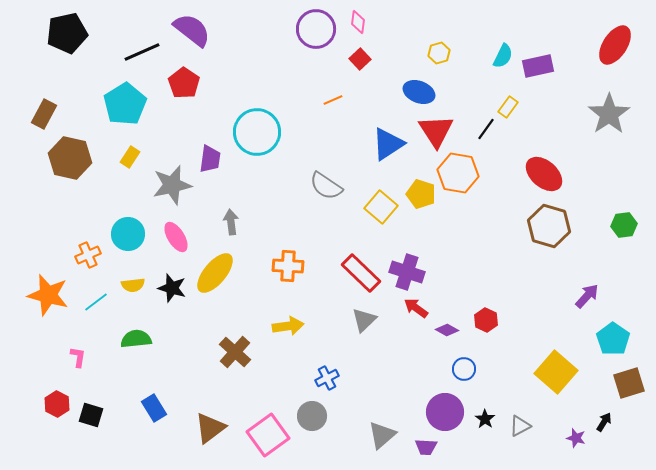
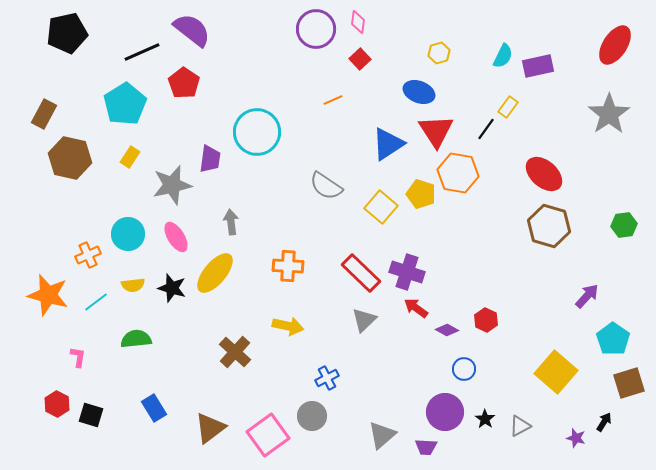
yellow arrow at (288, 326): rotated 20 degrees clockwise
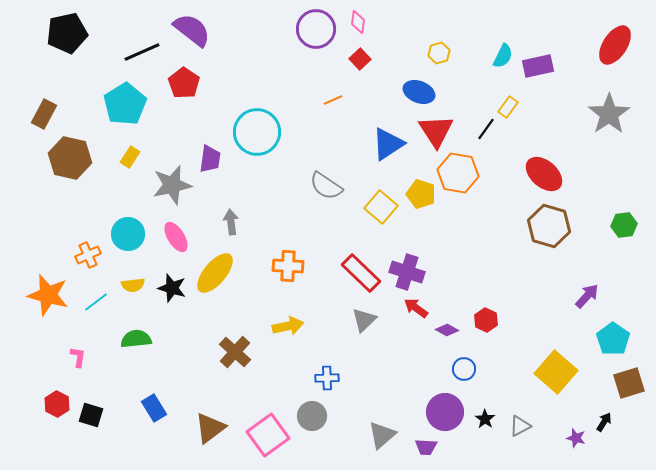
yellow arrow at (288, 326): rotated 24 degrees counterclockwise
blue cross at (327, 378): rotated 25 degrees clockwise
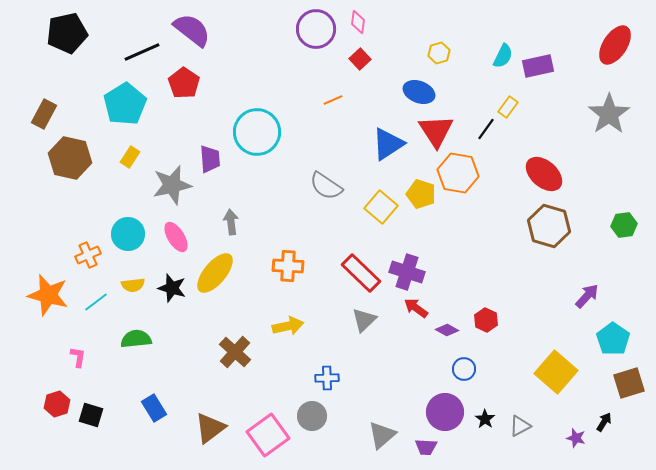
purple trapezoid at (210, 159): rotated 12 degrees counterclockwise
red hexagon at (57, 404): rotated 15 degrees clockwise
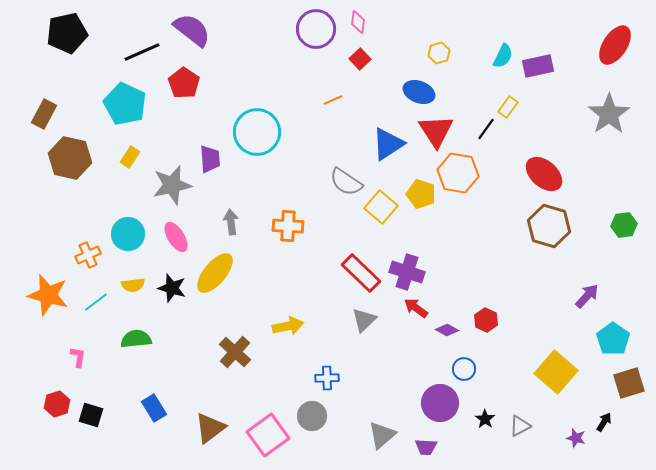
cyan pentagon at (125, 104): rotated 15 degrees counterclockwise
gray semicircle at (326, 186): moved 20 px right, 4 px up
orange cross at (288, 266): moved 40 px up
purple circle at (445, 412): moved 5 px left, 9 px up
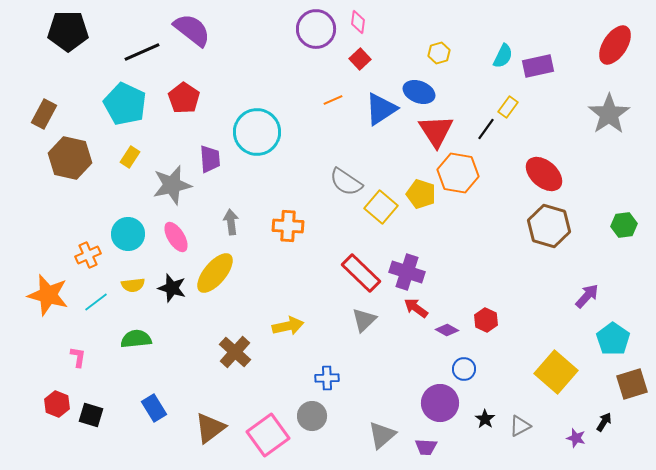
black pentagon at (67, 33): moved 1 px right, 2 px up; rotated 12 degrees clockwise
red pentagon at (184, 83): moved 15 px down
blue triangle at (388, 144): moved 7 px left, 35 px up
brown square at (629, 383): moved 3 px right, 1 px down
red hexagon at (57, 404): rotated 20 degrees counterclockwise
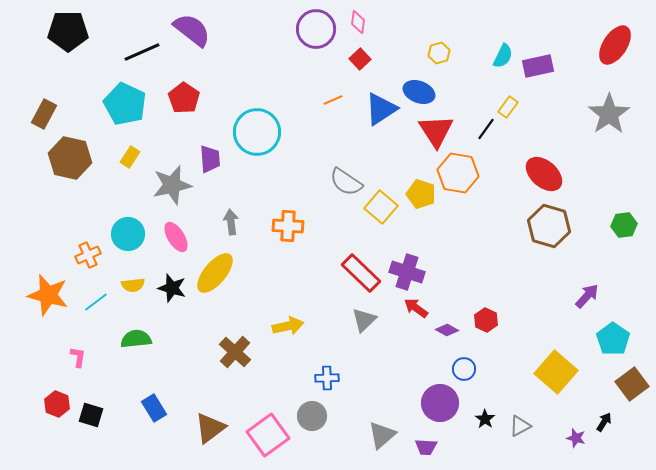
brown square at (632, 384): rotated 20 degrees counterclockwise
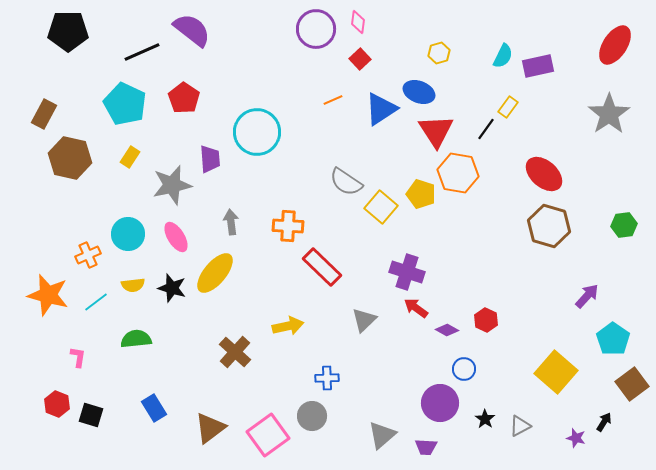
red rectangle at (361, 273): moved 39 px left, 6 px up
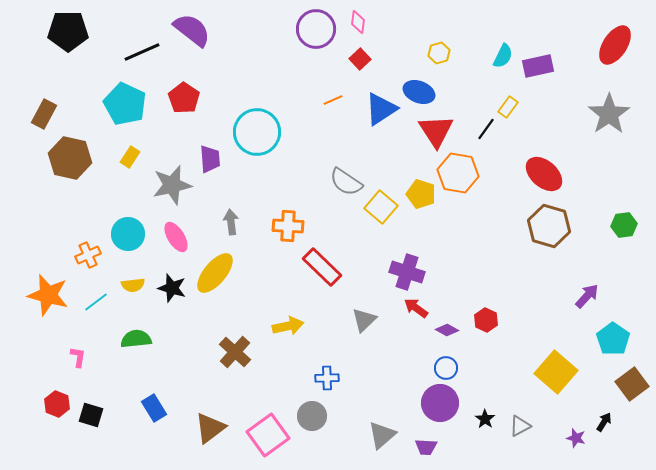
blue circle at (464, 369): moved 18 px left, 1 px up
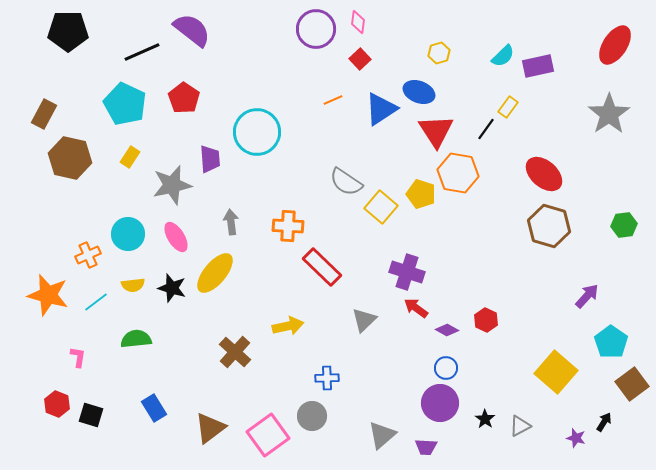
cyan semicircle at (503, 56): rotated 20 degrees clockwise
cyan pentagon at (613, 339): moved 2 px left, 3 px down
